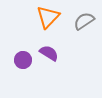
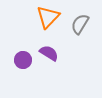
gray semicircle: moved 4 px left, 3 px down; rotated 25 degrees counterclockwise
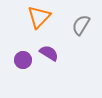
orange triangle: moved 9 px left
gray semicircle: moved 1 px right, 1 px down
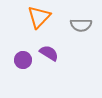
gray semicircle: rotated 120 degrees counterclockwise
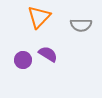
purple semicircle: moved 1 px left, 1 px down
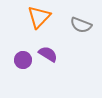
gray semicircle: rotated 20 degrees clockwise
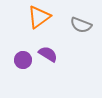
orange triangle: rotated 10 degrees clockwise
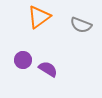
purple semicircle: moved 15 px down
